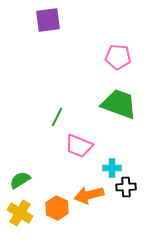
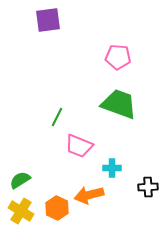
black cross: moved 22 px right
yellow cross: moved 1 px right, 2 px up
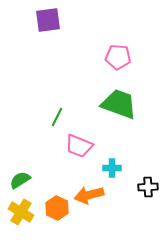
yellow cross: moved 1 px down
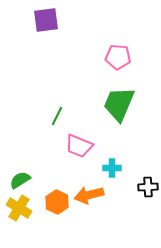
purple square: moved 2 px left
green trapezoid: rotated 87 degrees counterclockwise
green line: moved 1 px up
orange hexagon: moved 6 px up
yellow cross: moved 2 px left, 4 px up
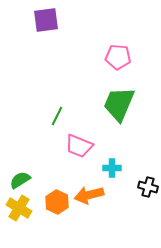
black cross: rotated 18 degrees clockwise
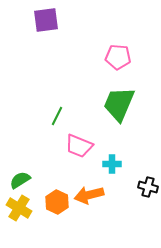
cyan cross: moved 4 px up
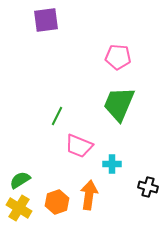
orange arrow: rotated 112 degrees clockwise
orange hexagon: rotated 15 degrees clockwise
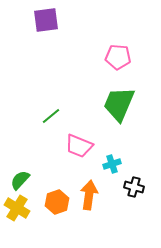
green line: moved 6 px left; rotated 24 degrees clockwise
cyan cross: rotated 18 degrees counterclockwise
green semicircle: rotated 15 degrees counterclockwise
black cross: moved 14 px left
yellow cross: moved 2 px left
